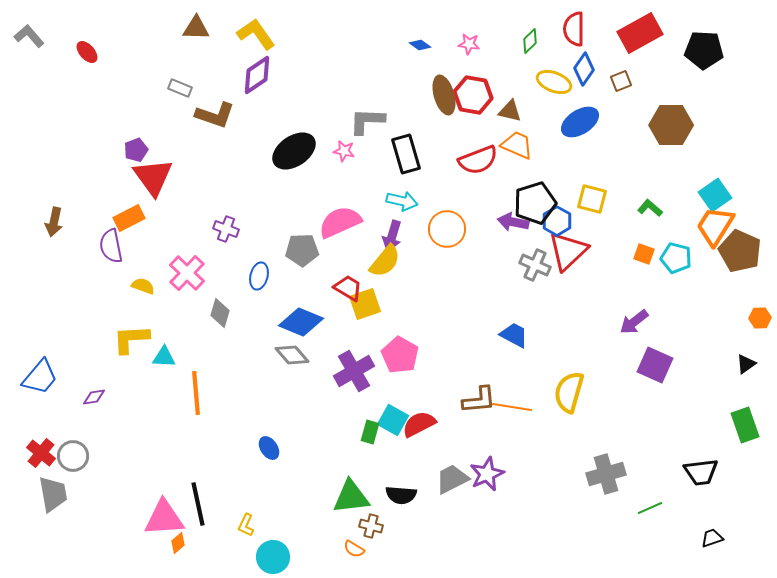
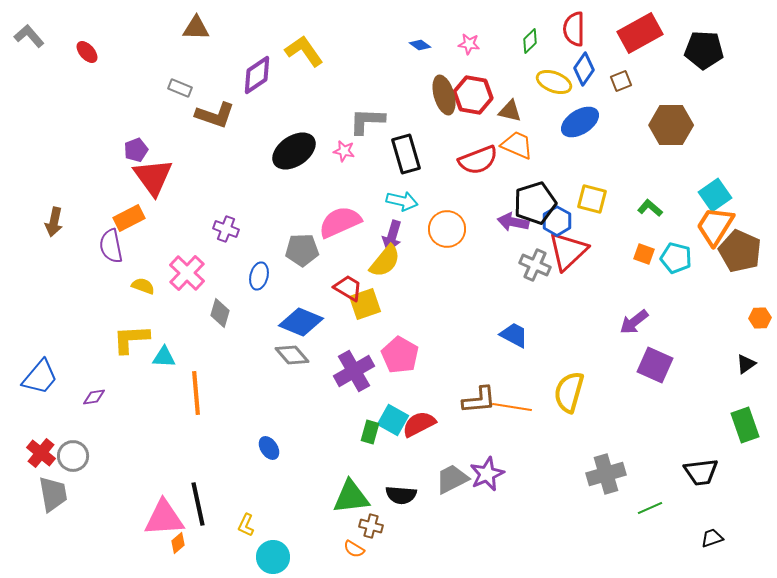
yellow L-shape at (256, 34): moved 48 px right, 17 px down
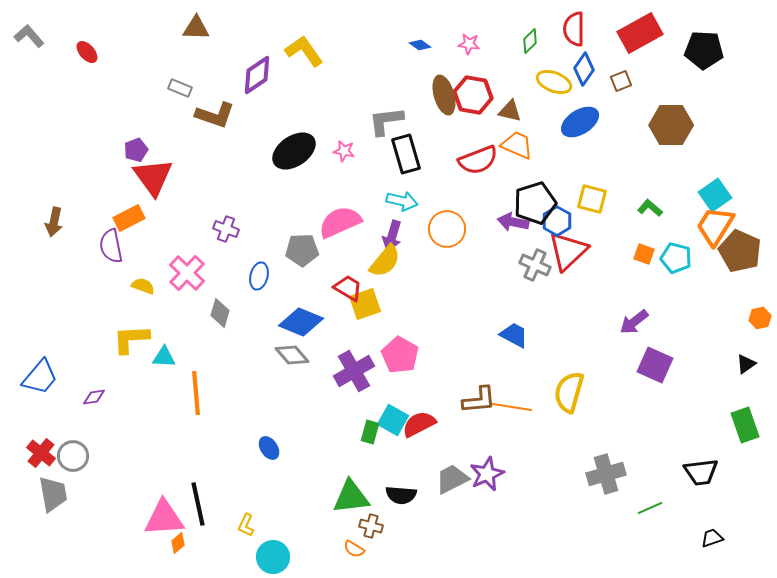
gray L-shape at (367, 121): moved 19 px right; rotated 9 degrees counterclockwise
orange hexagon at (760, 318): rotated 10 degrees counterclockwise
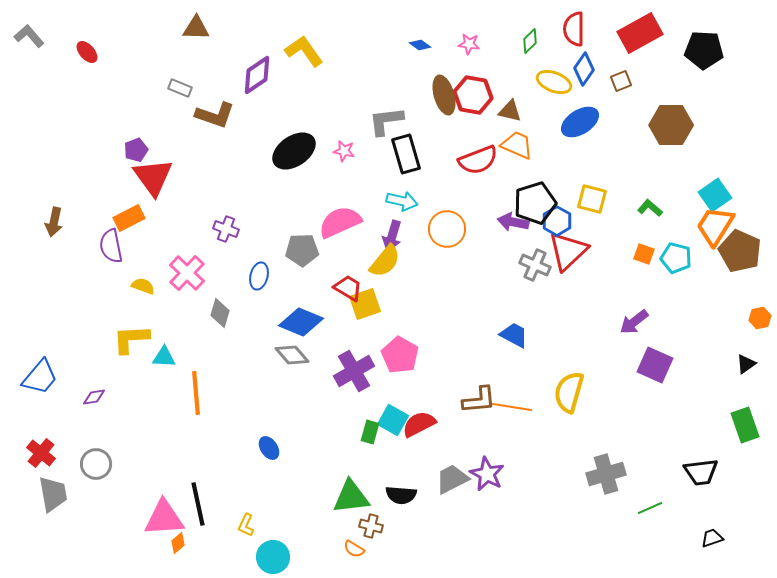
gray circle at (73, 456): moved 23 px right, 8 px down
purple star at (487, 474): rotated 20 degrees counterclockwise
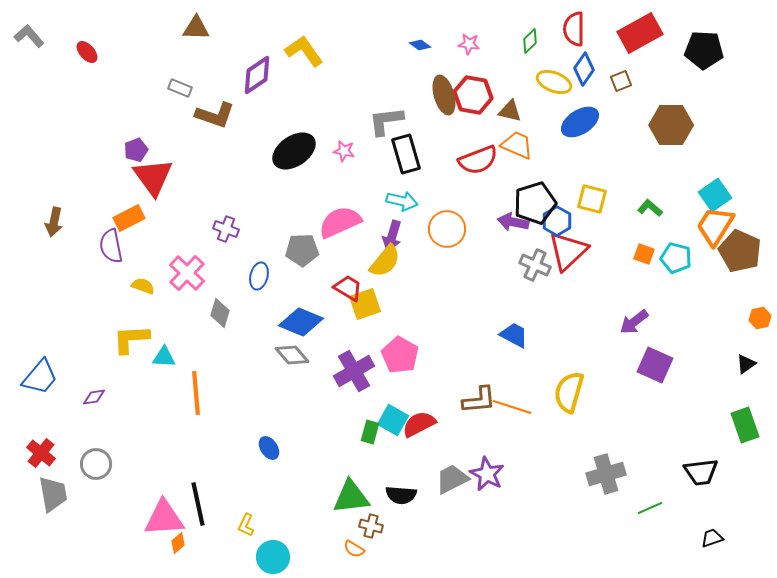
orange line at (512, 407): rotated 9 degrees clockwise
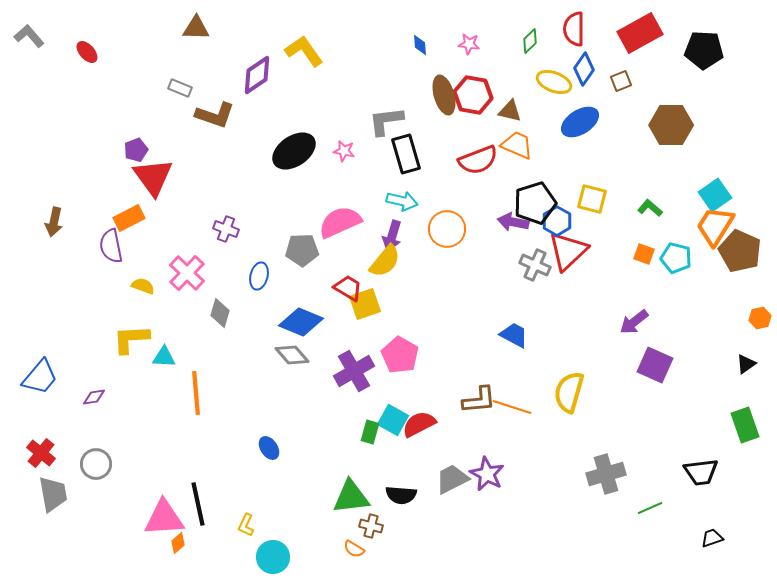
blue diamond at (420, 45): rotated 50 degrees clockwise
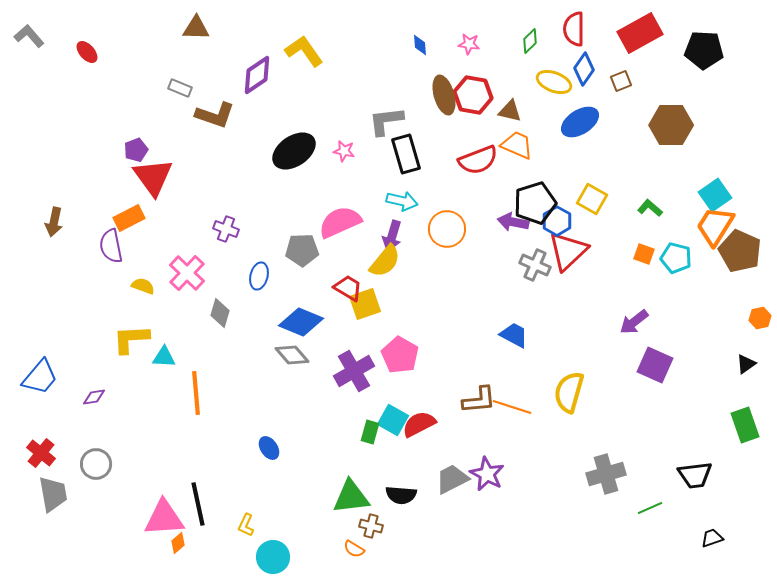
yellow square at (592, 199): rotated 16 degrees clockwise
black trapezoid at (701, 472): moved 6 px left, 3 px down
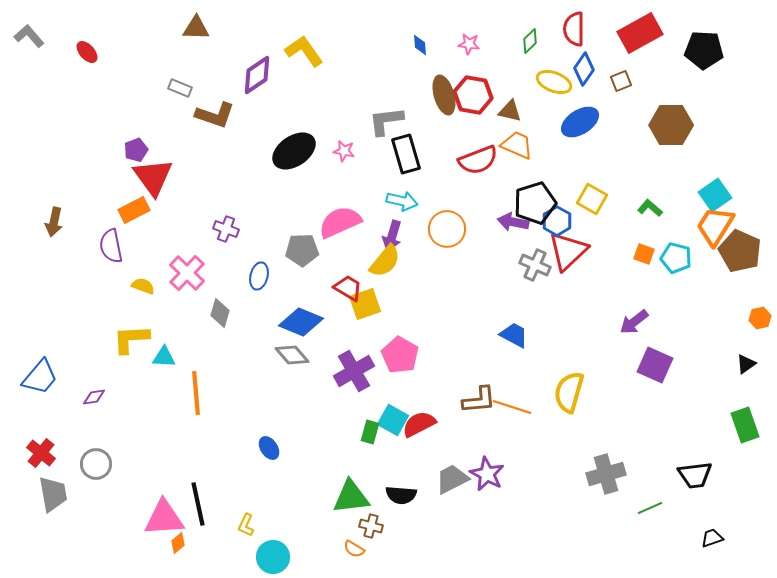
orange rectangle at (129, 218): moved 5 px right, 8 px up
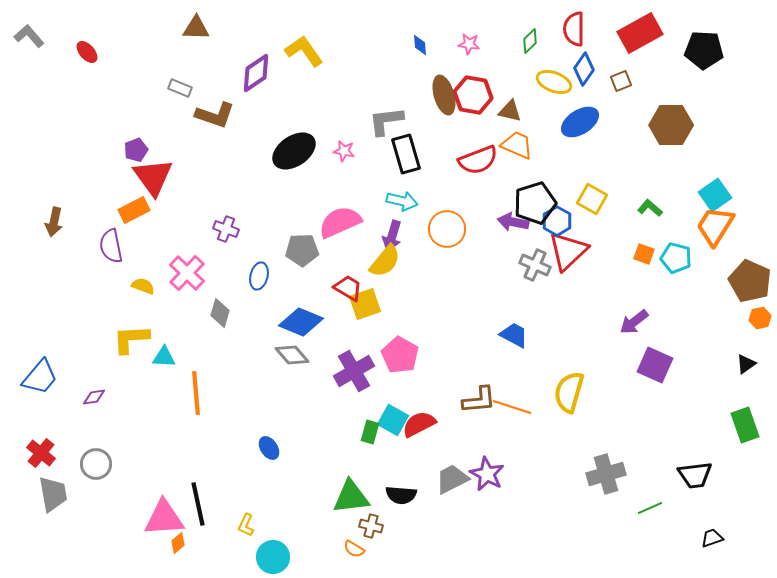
purple diamond at (257, 75): moved 1 px left, 2 px up
brown pentagon at (740, 251): moved 10 px right, 30 px down
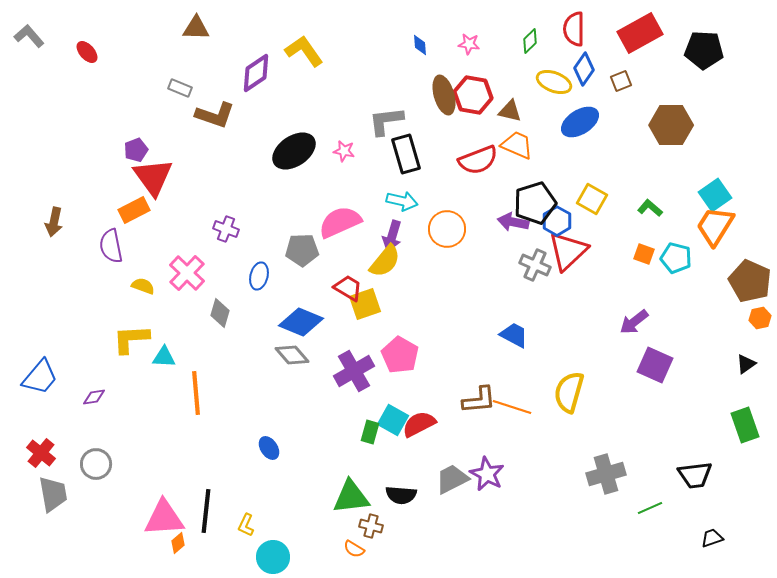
black line at (198, 504): moved 8 px right, 7 px down; rotated 18 degrees clockwise
